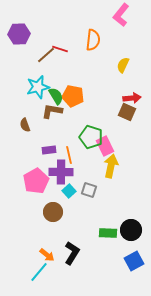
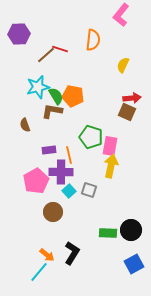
pink rectangle: moved 5 px right; rotated 36 degrees clockwise
blue square: moved 3 px down
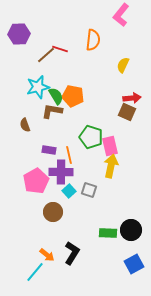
pink rectangle: rotated 24 degrees counterclockwise
purple rectangle: rotated 16 degrees clockwise
cyan line: moved 4 px left
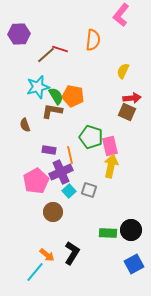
yellow semicircle: moved 6 px down
orange line: moved 1 px right
purple cross: rotated 25 degrees counterclockwise
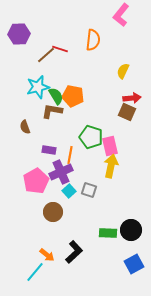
brown semicircle: moved 2 px down
orange line: rotated 24 degrees clockwise
black L-shape: moved 2 px right, 1 px up; rotated 15 degrees clockwise
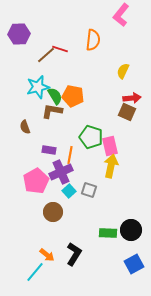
green semicircle: moved 1 px left
black L-shape: moved 2 px down; rotated 15 degrees counterclockwise
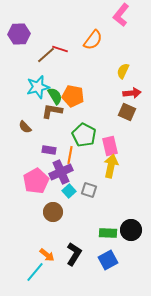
orange semicircle: rotated 30 degrees clockwise
red arrow: moved 5 px up
brown semicircle: rotated 24 degrees counterclockwise
green pentagon: moved 7 px left, 2 px up; rotated 10 degrees clockwise
blue square: moved 26 px left, 4 px up
